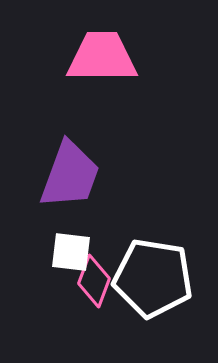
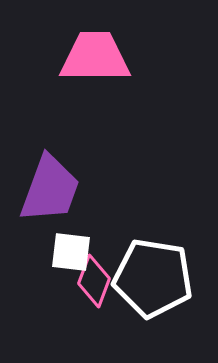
pink trapezoid: moved 7 px left
purple trapezoid: moved 20 px left, 14 px down
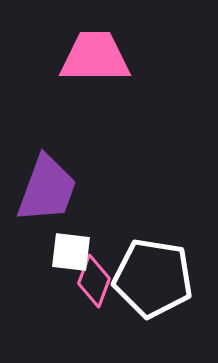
purple trapezoid: moved 3 px left
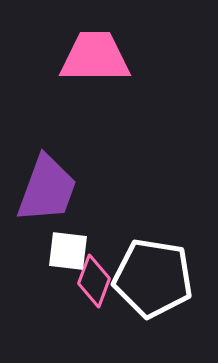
white square: moved 3 px left, 1 px up
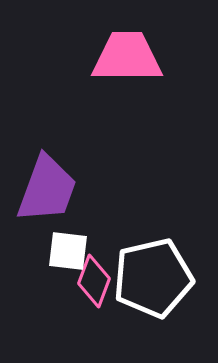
pink trapezoid: moved 32 px right
white pentagon: rotated 22 degrees counterclockwise
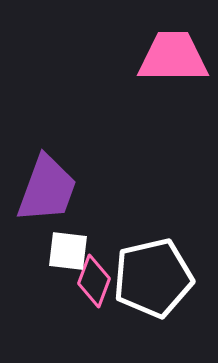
pink trapezoid: moved 46 px right
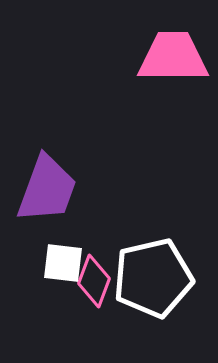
white square: moved 5 px left, 12 px down
